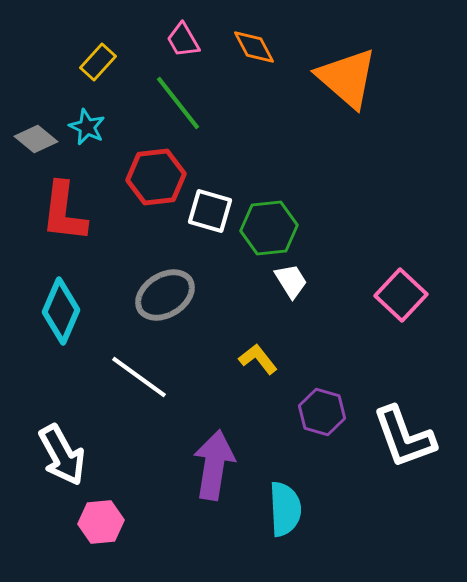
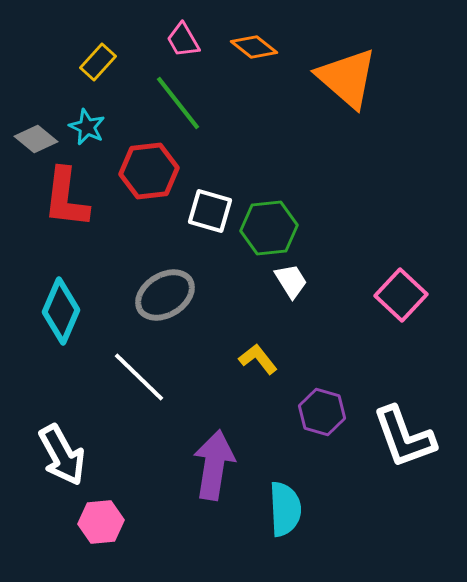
orange diamond: rotated 24 degrees counterclockwise
red hexagon: moved 7 px left, 6 px up
red L-shape: moved 2 px right, 14 px up
white line: rotated 8 degrees clockwise
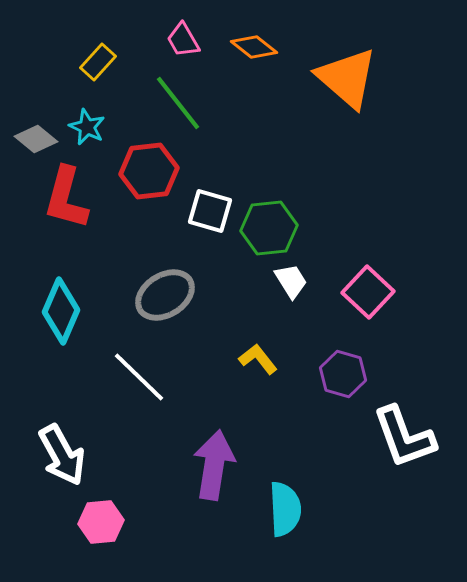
red L-shape: rotated 8 degrees clockwise
pink square: moved 33 px left, 3 px up
purple hexagon: moved 21 px right, 38 px up
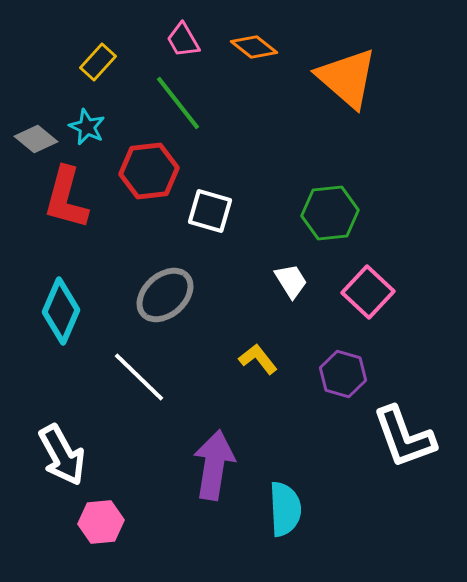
green hexagon: moved 61 px right, 15 px up
gray ellipse: rotated 10 degrees counterclockwise
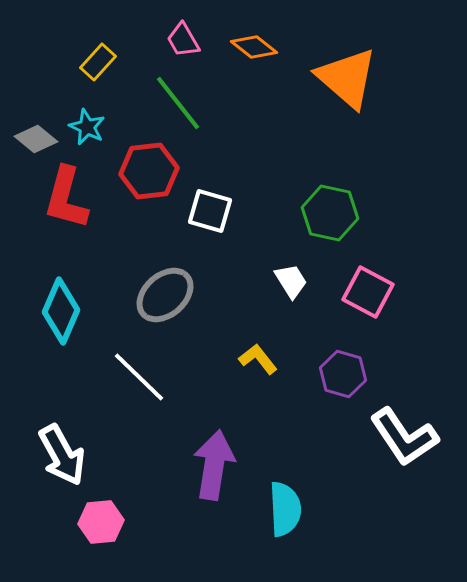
green hexagon: rotated 18 degrees clockwise
pink square: rotated 15 degrees counterclockwise
white L-shape: rotated 14 degrees counterclockwise
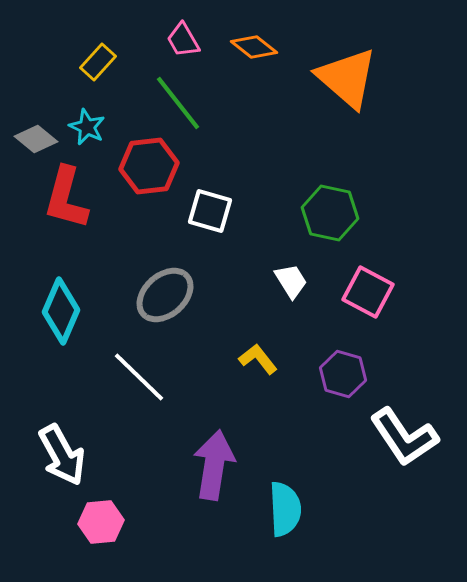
red hexagon: moved 5 px up
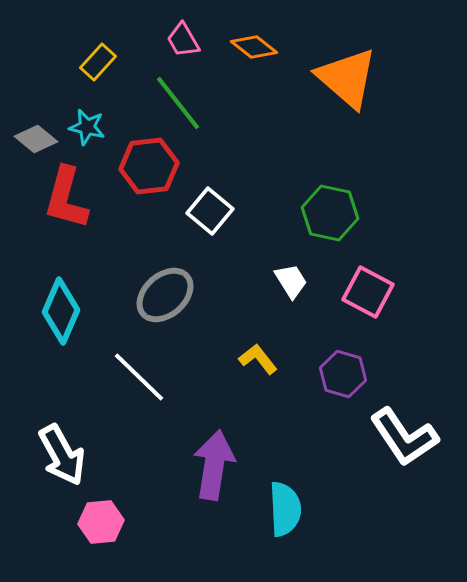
cyan star: rotated 12 degrees counterclockwise
white square: rotated 24 degrees clockwise
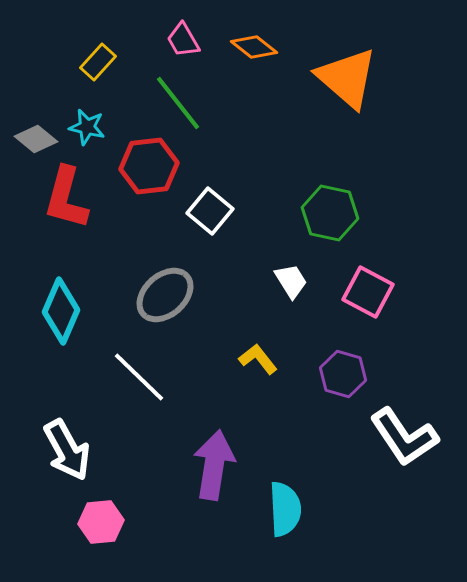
white arrow: moved 5 px right, 5 px up
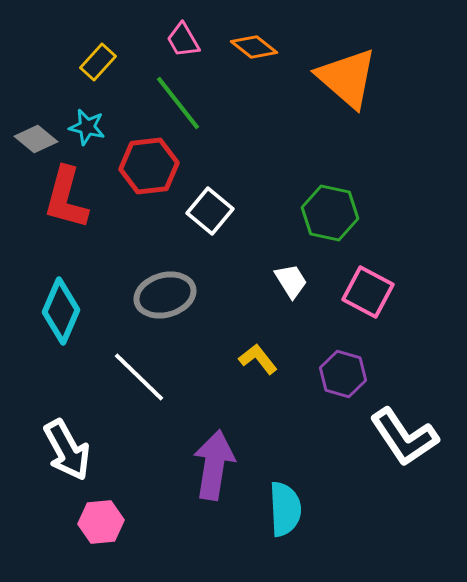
gray ellipse: rotated 26 degrees clockwise
